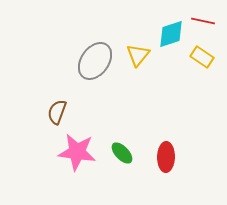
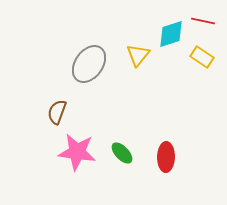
gray ellipse: moved 6 px left, 3 px down
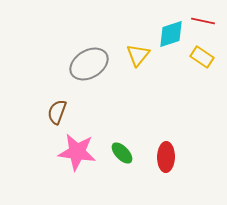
gray ellipse: rotated 24 degrees clockwise
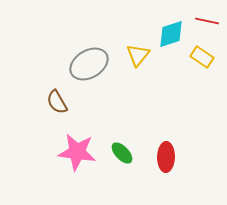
red line: moved 4 px right
brown semicircle: moved 10 px up; rotated 50 degrees counterclockwise
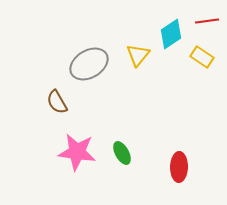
red line: rotated 20 degrees counterclockwise
cyan diamond: rotated 16 degrees counterclockwise
green ellipse: rotated 15 degrees clockwise
red ellipse: moved 13 px right, 10 px down
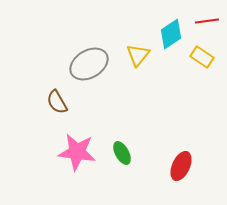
red ellipse: moved 2 px right, 1 px up; rotated 24 degrees clockwise
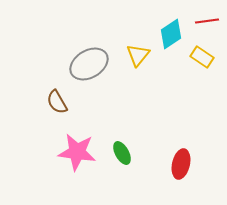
red ellipse: moved 2 px up; rotated 12 degrees counterclockwise
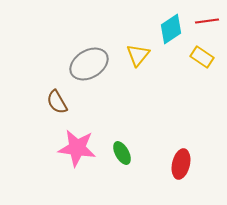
cyan diamond: moved 5 px up
pink star: moved 4 px up
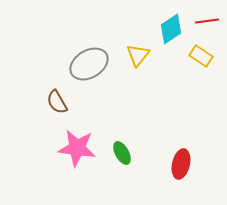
yellow rectangle: moved 1 px left, 1 px up
